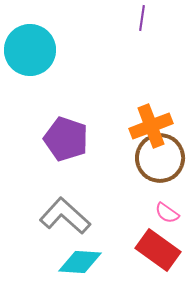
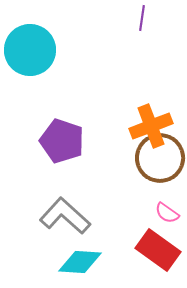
purple pentagon: moved 4 px left, 2 px down
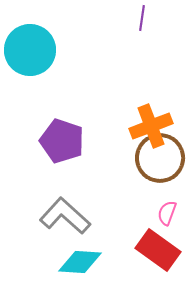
pink semicircle: rotated 75 degrees clockwise
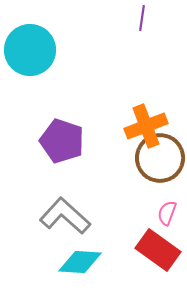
orange cross: moved 5 px left
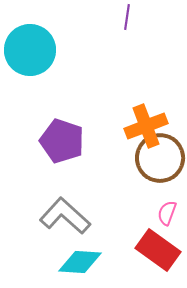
purple line: moved 15 px left, 1 px up
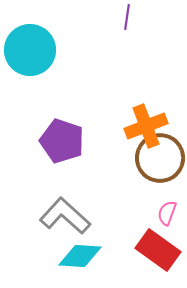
cyan diamond: moved 6 px up
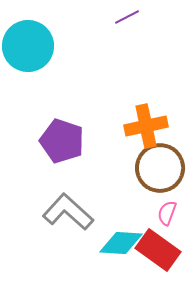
purple line: rotated 55 degrees clockwise
cyan circle: moved 2 px left, 4 px up
orange cross: rotated 9 degrees clockwise
brown circle: moved 10 px down
gray L-shape: moved 3 px right, 4 px up
cyan diamond: moved 41 px right, 13 px up
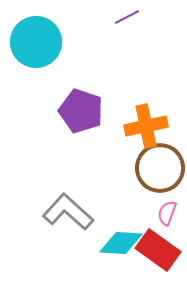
cyan circle: moved 8 px right, 4 px up
purple pentagon: moved 19 px right, 30 px up
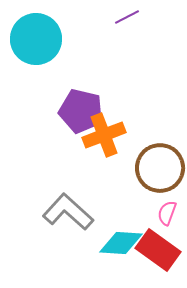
cyan circle: moved 3 px up
purple pentagon: rotated 6 degrees counterclockwise
orange cross: moved 42 px left, 9 px down; rotated 9 degrees counterclockwise
